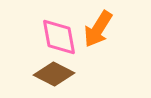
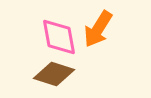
brown diamond: rotated 9 degrees counterclockwise
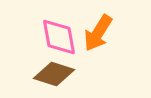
orange arrow: moved 4 px down
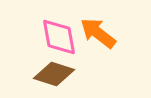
orange arrow: rotated 96 degrees clockwise
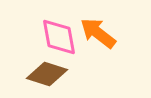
brown diamond: moved 7 px left
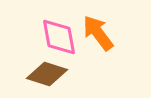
orange arrow: rotated 15 degrees clockwise
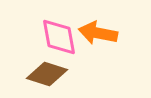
orange arrow: rotated 42 degrees counterclockwise
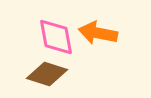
pink diamond: moved 3 px left
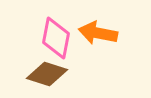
pink diamond: moved 1 px down; rotated 21 degrees clockwise
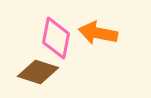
brown diamond: moved 9 px left, 2 px up
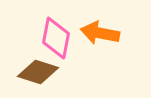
orange arrow: moved 2 px right
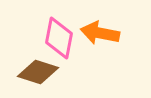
pink diamond: moved 3 px right
